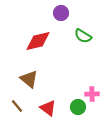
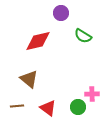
brown line: rotated 56 degrees counterclockwise
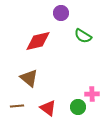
brown triangle: moved 1 px up
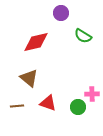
red diamond: moved 2 px left, 1 px down
red triangle: moved 5 px up; rotated 18 degrees counterclockwise
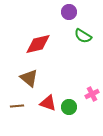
purple circle: moved 8 px right, 1 px up
red diamond: moved 2 px right, 2 px down
pink cross: rotated 24 degrees counterclockwise
green circle: moved 9 px left
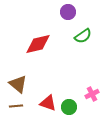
purple circle: moved 1 px left
green semicircle: rotated 66 degrees counterclockwise
brown triangle: moved 11 px left, 6 px down
brown line: moved 1 px left
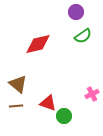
purple circle: moved 8 px right
green circle: moved 5 px left, 9 px down
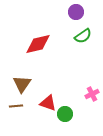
brown triangle: moved 4 px right; rotated 24 degrees clockwise
green circle: moved 1 px right, 2 px up
